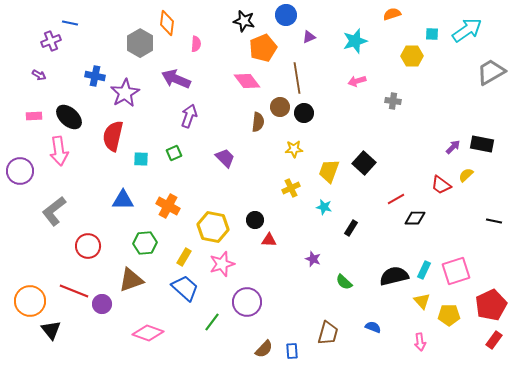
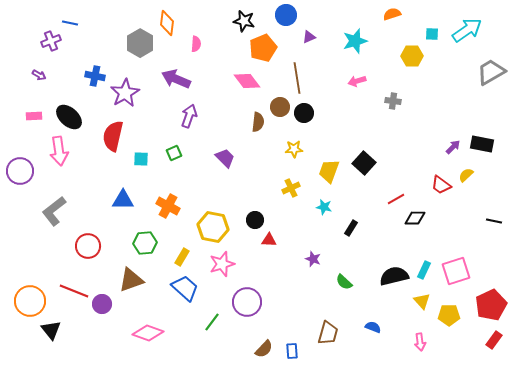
yellow rectangle at (184, 257): moved 2 px left
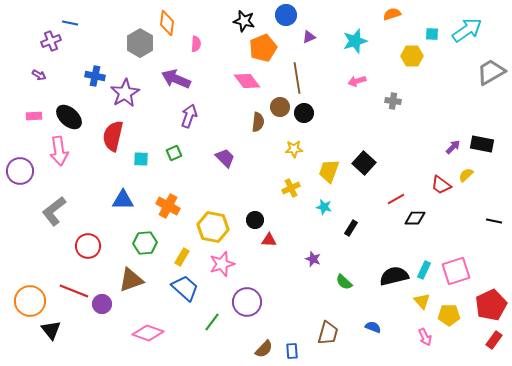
pink arrow at (420, 342): moved 5 px right, 5 px up; rotated 18 degrees counterclockwise
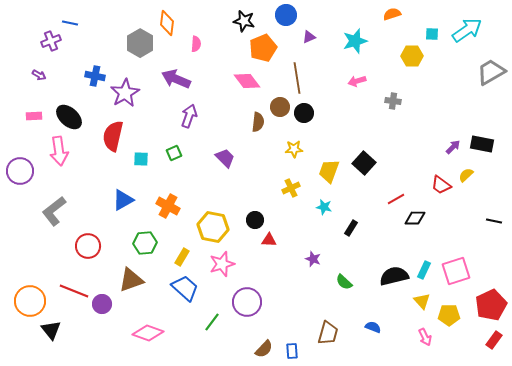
blue triangle at (123, 200): rotated 30 degrees counterclockwise
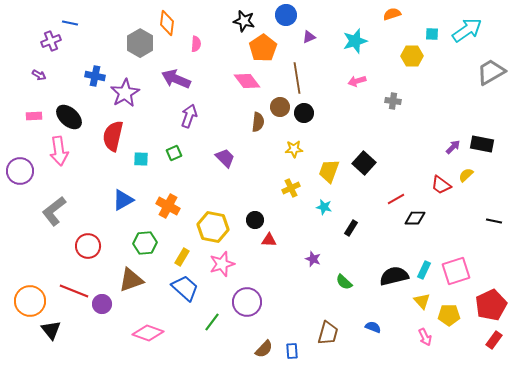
orange pentagon at (263, 48): rotated 12 degrees counterclockwise
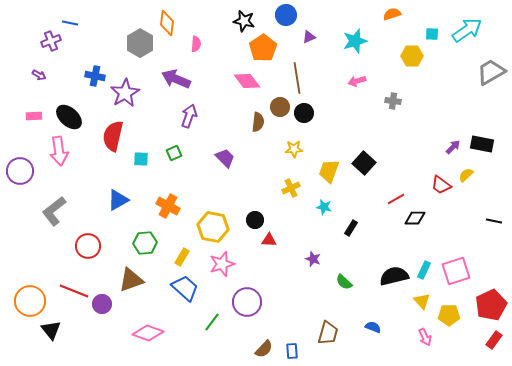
blue triangle at (123, 200): moved 5 px left
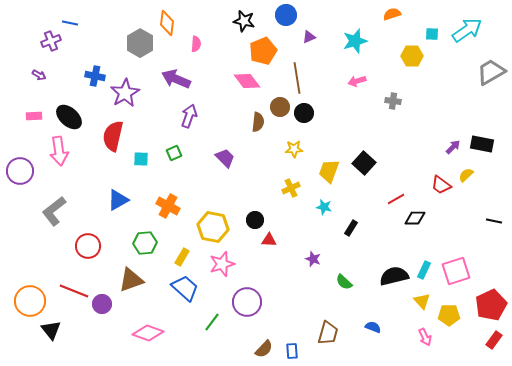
orange pentagon at (263, 48): moved 3 px down; rotated 12 degrees clockwise
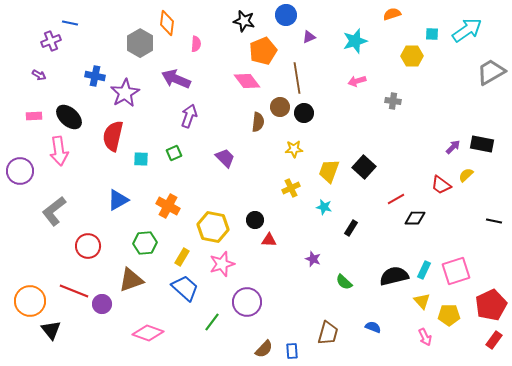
black square at (364, 163): moved 4 px down
